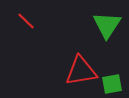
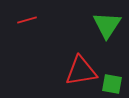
red line: moved 1 px right, 1 px up; rotated 60 degrees counterclockwise
green square: rotated 20 degrees clockwise
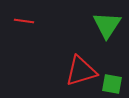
red line: moved 3 px left, 1 px down; rotated 24 degrees clockwise
red triangle: rotated 8 degrees counterclockwise
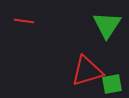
red triangle: moved 6 px right
green square: rotated 20 degrees counterclockwise
